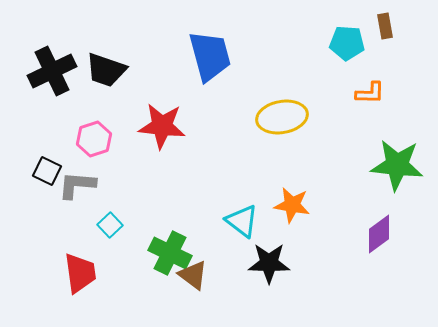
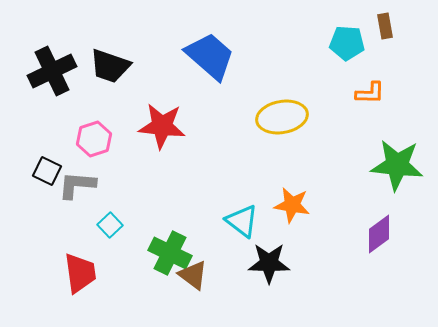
blue trapezoid: rotated 34 degrees counterclockwise
black trapezoid: moved 4 px right, 4 px up
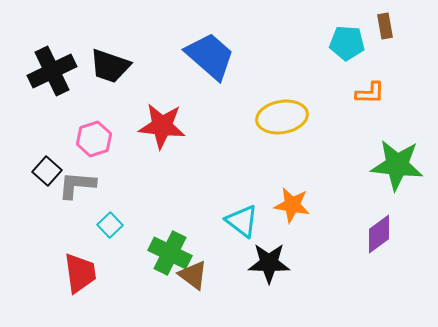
black square: rotated 16 degrees clockwise
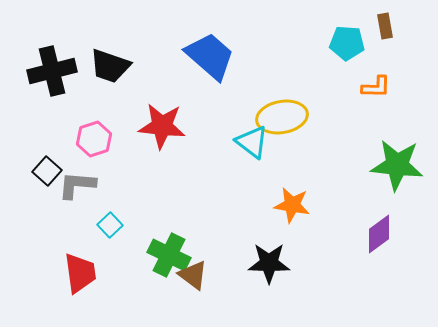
black cross: rotated 12 degrees clockwise
orange L-shape: moved 6 px right, 6 px up
cyan triangle: moved 10 px right, 79 px up
green cross: moved 1 px left, 2 px down
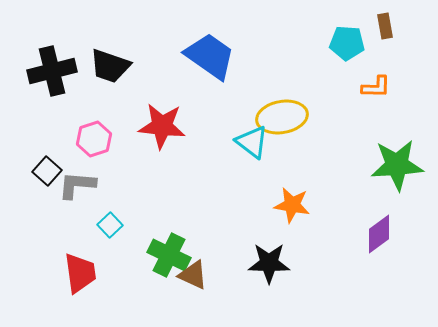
blue trapezoid: rotated 6 degrees counterclockwise
green star: rotated 10 degrees counterclockwise
brown triangle: rotated 12 degrees counterclockwise
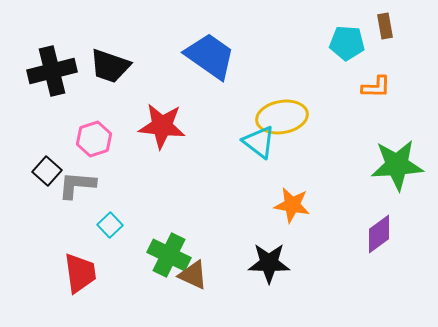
cyan triangle: moved 7 px right
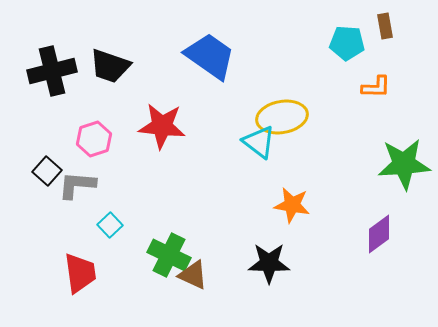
green star: moved 7 px right, 1 px up
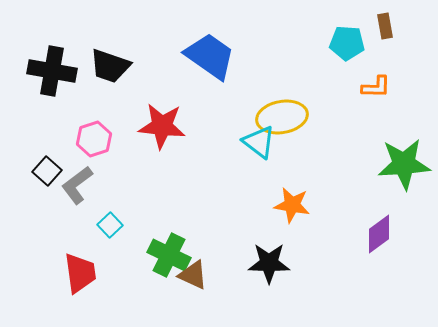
black cross: rotated 24 degrees clockwise
gray L-shape: rotated 42 degrees counterclockwise
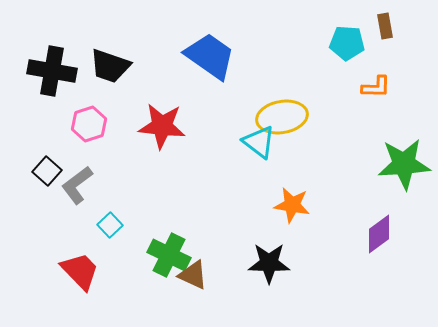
pink hexagon: moved 5 px left, 15 px up
red trapezoid: moved 2 px up; rotated 36 degrees counterclockwise
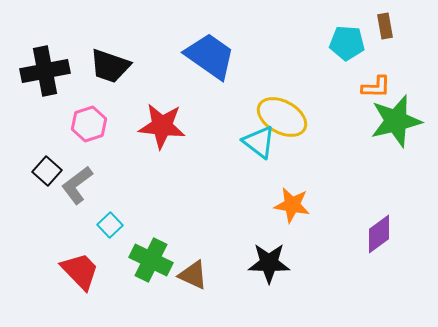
black cross: moved 7 px left; rotated 21 degrees counterclockwise
yellow ellipse: rotated 39 degrees clockwise
green star: moved 8 px left, 43 px up; rotated 10 degrees counterclockwise
green cross: moved 18 px left, 5 px down
